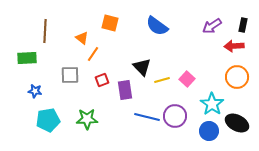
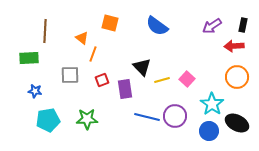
orange line: rotated 14 degrees counterclockwise
green rectangle: moved 2 px right
purple rectangle: moved 1 px up
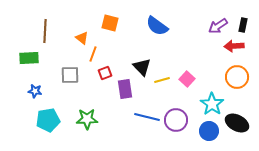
purple arrow: moved 6 px right
red square: moved 3 px right, 7 px up
purple circle: moved 1 px right, 4 px down
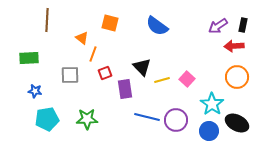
brown line: moved 2 px right, 11 px up
cyan pentagon: moved 1 px left, 1 px up
